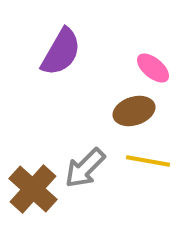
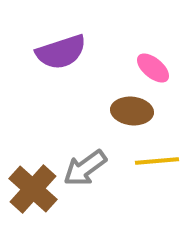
purple semicircle: rotated 42 degrees clockwise
brown ellipse: moved 2 px left; rotated 24 degrees clockwise
yellow line: moved 9 px right; rotated 15 degrees counterclockwise
gray arrow: rotated 9 degrees clockwise
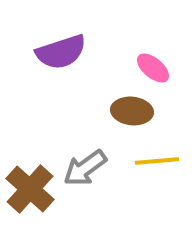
brown cross: moved 3 px left
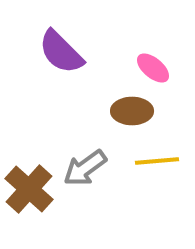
purple semicircle: rotated 63 degrees clockwise
brown ellipse: rotated 6 degrees counterclockwise
brown cross: moved 1 px left
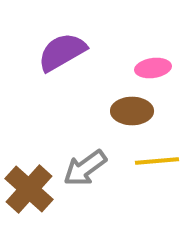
purple semicircle: moved 1 px right; rotated 105 degrees clockwise
pink ellipse: rotated 48 degrees counterclockwise
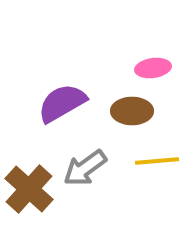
purple semicircle: moved 51 px down
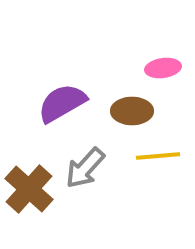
pink ellipse: moved 10 px right
yellow line: moved 1 px right, 5 px up
gray arrow: rotated 12 degrees counterclockwise
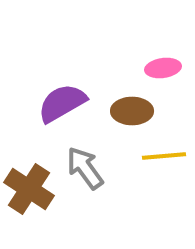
yellow line: moved 6 px right
gray arrow: rotated 102 degrees clockwise
brown cross: rotated 9 degrees counterclockwise
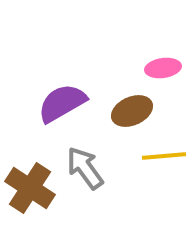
brown ellipse: rotated 24 degrees counterclockwise
brown cross: moved 1 px right, 1 px up
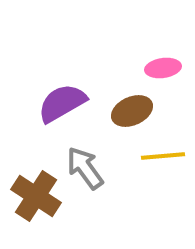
yellow line: moved 1 px left
brown cross: moved 6 px right, 8 px down
